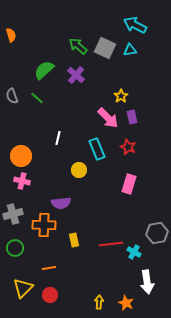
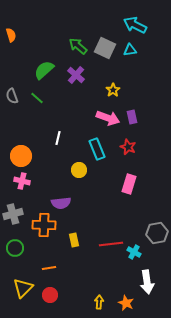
yellow star: moved 8 px left, 6 px up
pink arrow: rotated 25 degrees counterclockwise
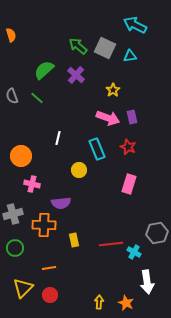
cyan triangle: moved 6 px down
pink cross: moved 10 px right, 3 px down
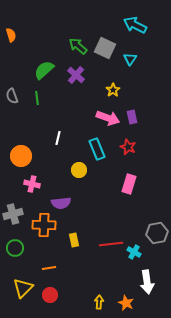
cyan triangle: moved 3 px down; rotated 48 degrees counterclockwise
green line: rotated 40 degrees clockwise
